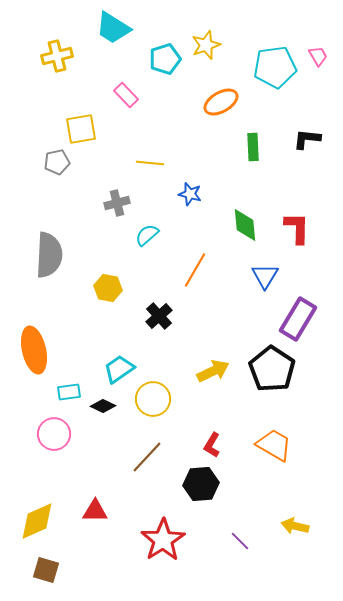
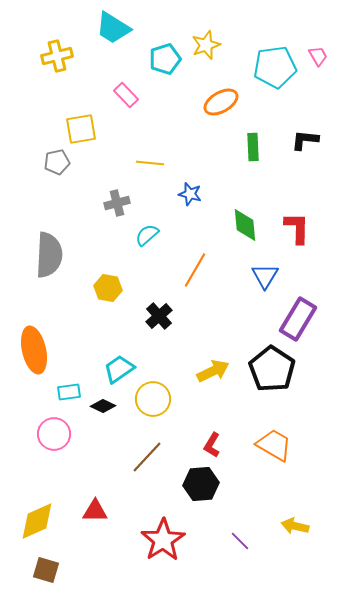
black L-shape at (307, 139): moved 2 px left, 1 px down
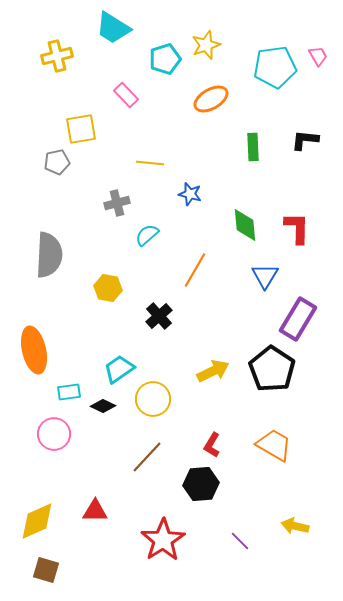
orange ellipse at (221, 102): moved 10 px left, 3 px up
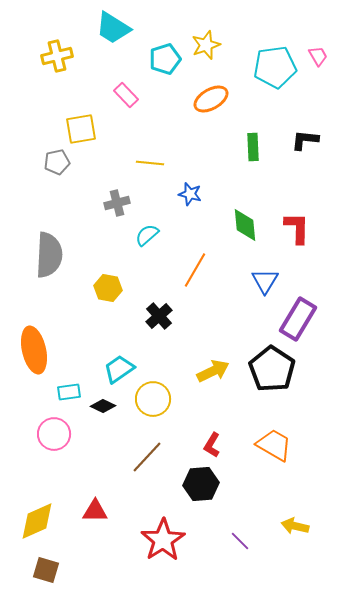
blue triangle at (265, 276): moved 5 px down
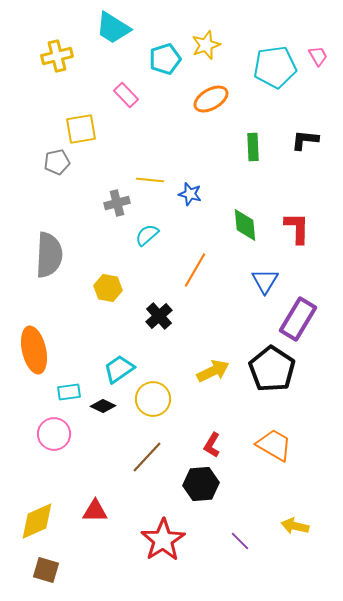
yellow line at (150, 163): moved 17 px down
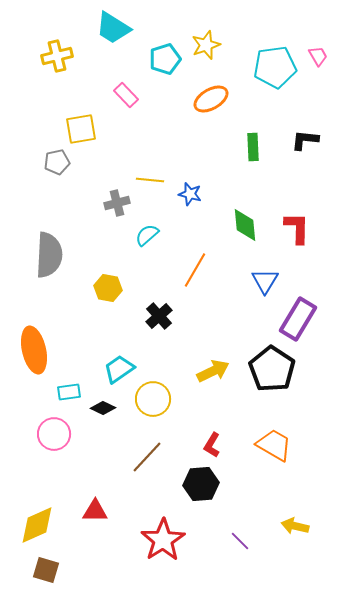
black diamond at (103, 406): moved 2 px down
yellow diamond at (37, 521): moved 4 px down
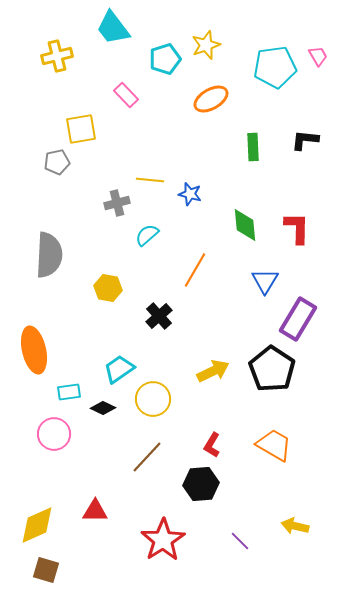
cyan trapezoid at (113, 28): rotated 21 degrees clockwise
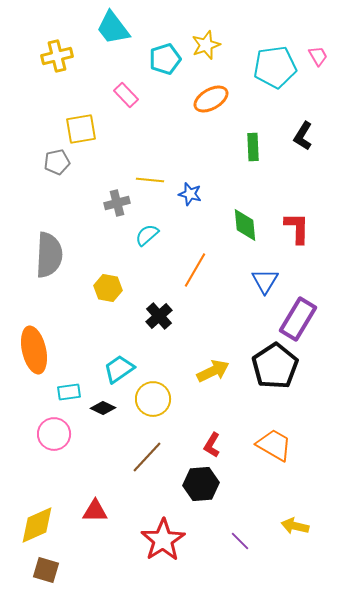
black L-shape at (305, 140): moved 2 px left, 4 px up; rotated 64 degrees counterclockwise
black pentagon at (272, 369): moved 3 px right, 3 px up; rotated 6 degrees clockwise
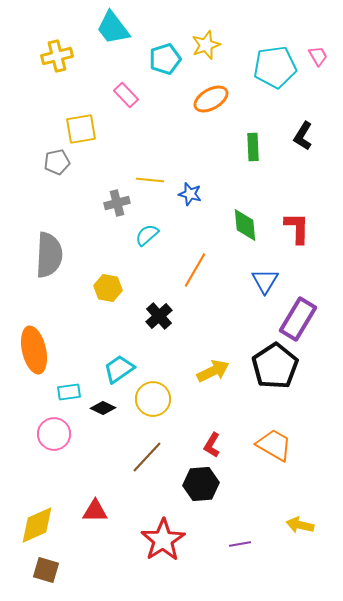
yellow arrow at (295, 526): moved 5 px right, 1 px up
purple line at (240, 541): moved 3 px down; rotated 55 degrees counterclockwise
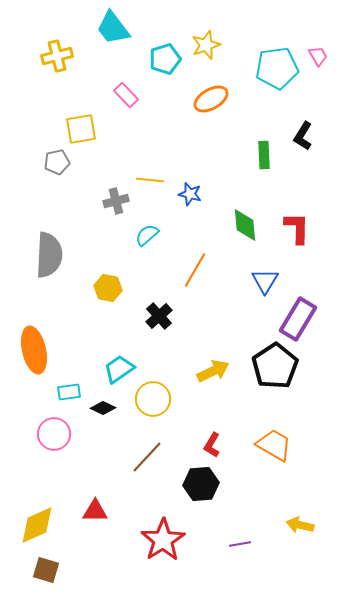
cyan pentagon at (275, 67): moved 2 px right, 1 px down
green rectangle at (253, 147): moved 11 px right, 8 px down
gray cross at (117, 203): moved 1 px left, 2 px up
